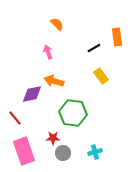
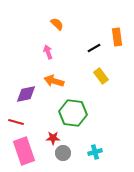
purple diamond: moved 6 px left
red line: moved 1 px right, 4 px down; rotated 35 degrees counterclockwise
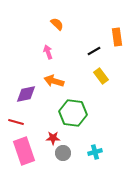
black line: moved 3 px down
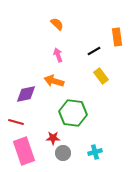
pink arrow: moved 10 px right, 3 px down
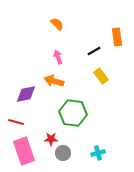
pink arrow: moved 2 px down
red star: moved 2 px left, 1 px down
cyan cross: moved 3 px right, 1 px down
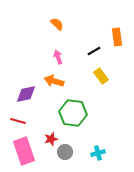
red line: moved 2 px right, 1 px up
red star: rotated 16 degrees counterclockwise
gray circle: moved 2 px right, 1 px up
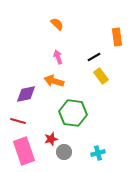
black line: moved 6 px down
gray circle: moved 1 px left
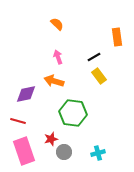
yellow rectangle: moved 2 px left
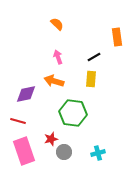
yellow rectangle: moved 8 px left, 3 px down; rotated 42 degrees clockwise
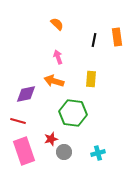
black line: moved 17 px up; rotated 48 degrees counterclockwise
